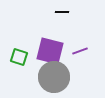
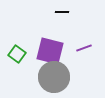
purple line: moved 4 px right, 3 px up
green square: moved 2 px left, 3 px up; rotated 18 degrees clockwise
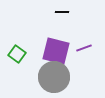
purple square: moved 6 px right
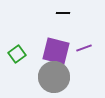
black line: moved 1 px right, 1 px down
green square: rotated 18 degrees clockwise
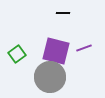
gray circle: moved 4 px left
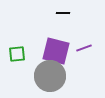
green square: rotated 30 degrees clockwise
gray circle: moved 1 px up
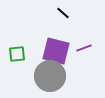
black line: rotated 40 degrees clockwise
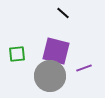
purple line: moved 20 px down
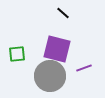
purple square: moved 1 px right, 2 px up
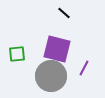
black line: moved 1 px right
purple line: rotated 42 degrees counterclockwise
gray circle: moved 1 px right
